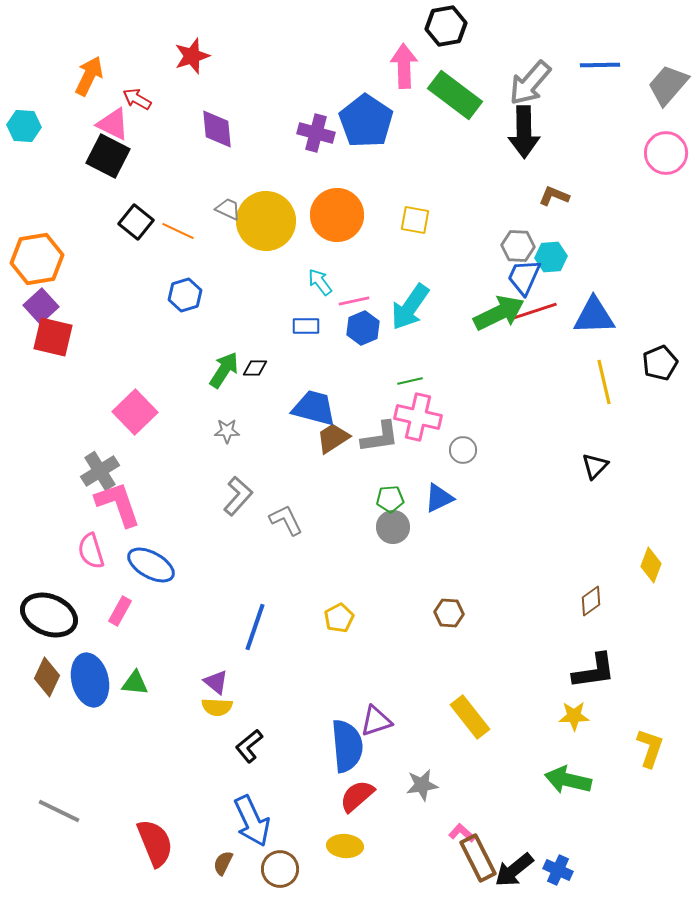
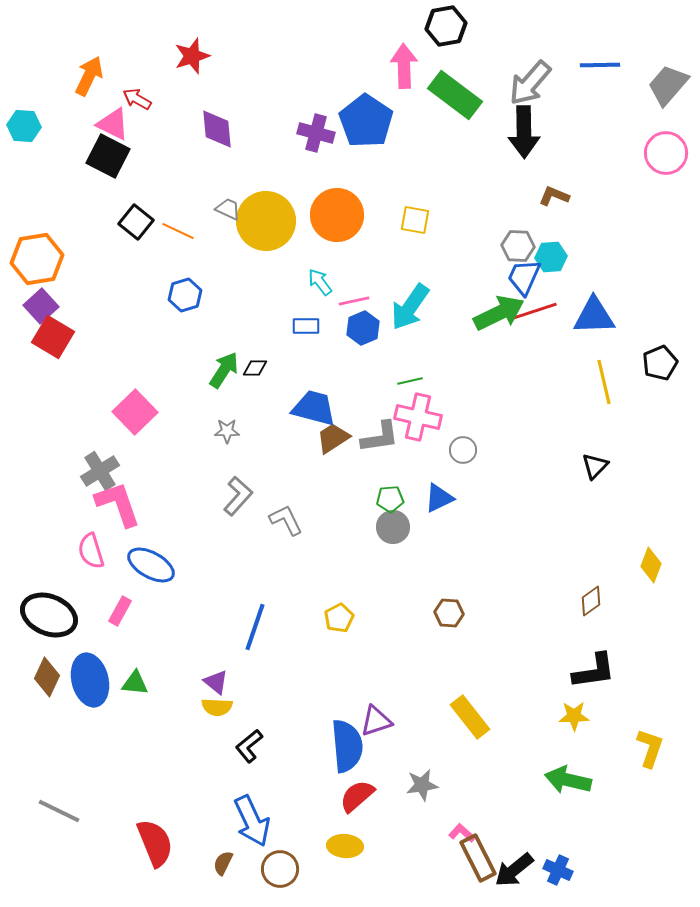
red square at (53, 337): rotated 18 degrees clockwise
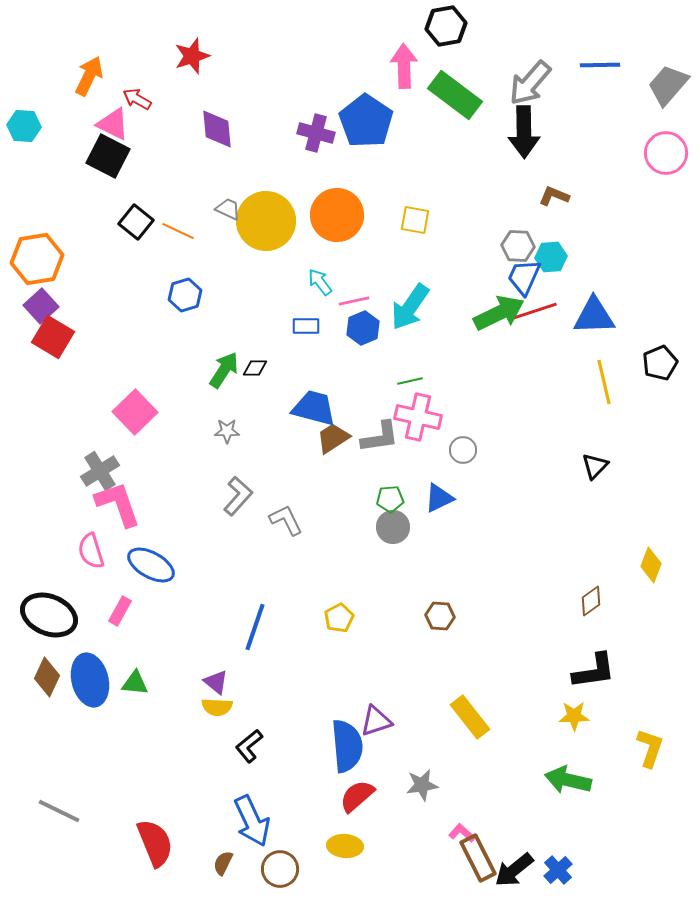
brown hexagon at (449, 613): moved 9 px left, 3 px down
blue cross at (558, 870): rotated 24 degrees clockwise
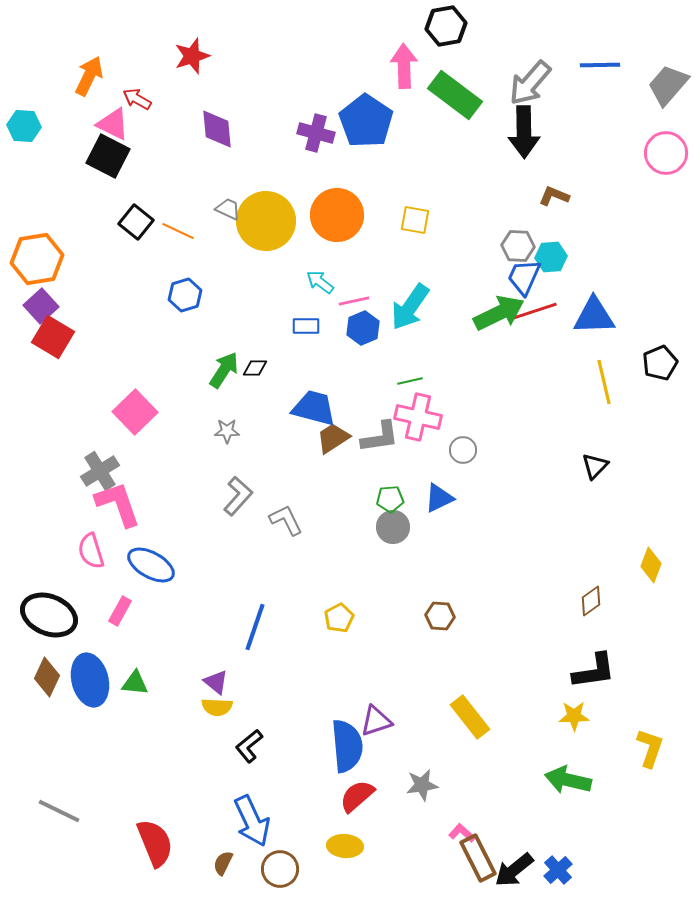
cyan arrow at (320, 282): rotated 16 degrees counterclockwise
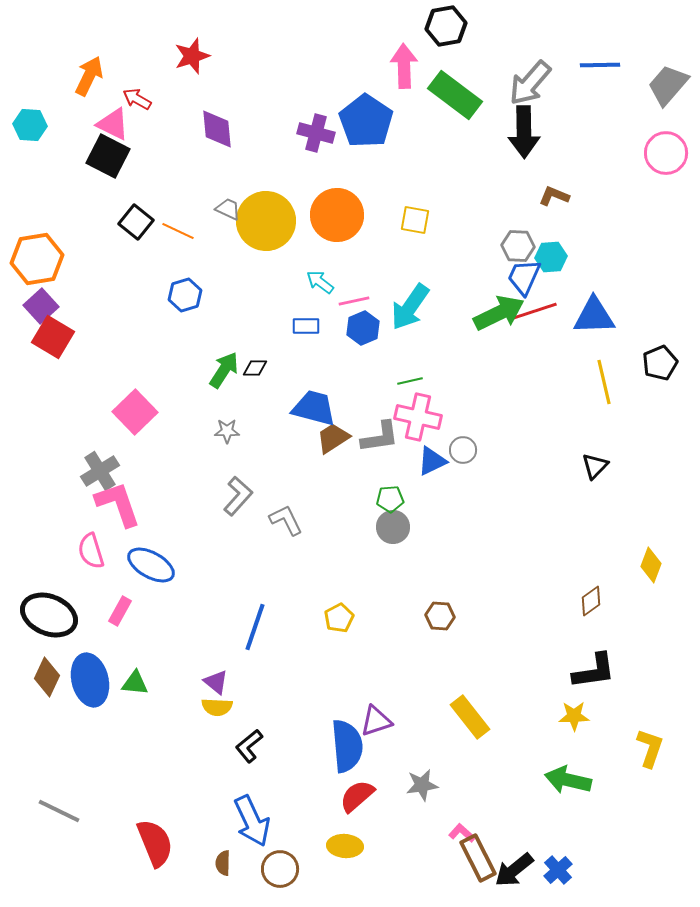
cyan hexagon at (24, 126): moved 6 px right, 1 px up
blue triangle at (439, 498): moved 7 px left, 37 px up
brown semicircle at (223, 863): rotated 25 degrees counterclockwise
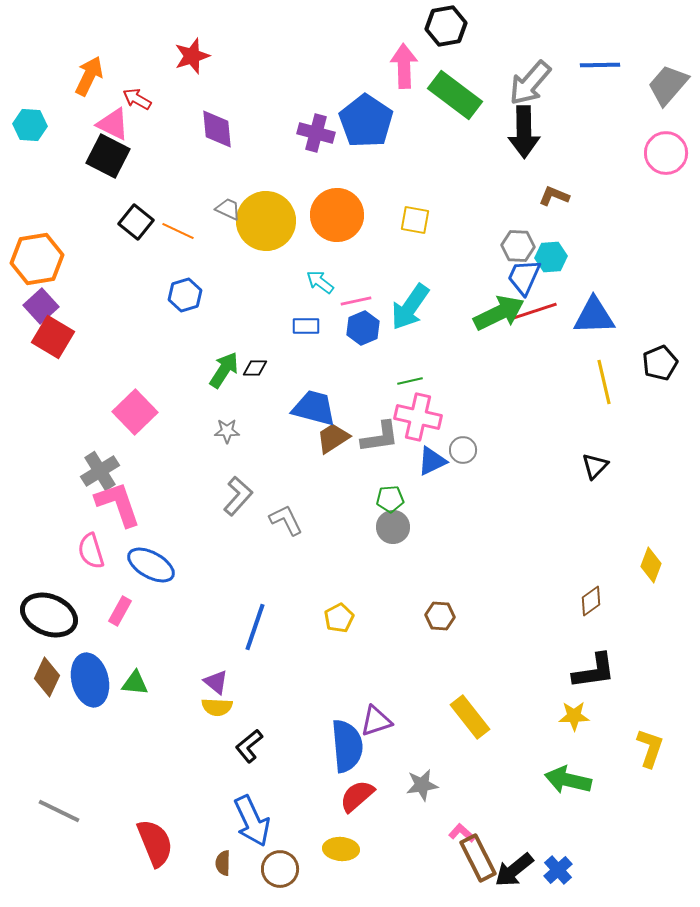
pink line at (354, 301): moved 2 px right
yellow ellipse at (345, 846): moved 4 px left, 3 px down
